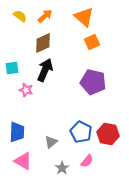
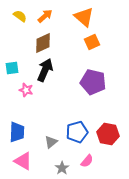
blue pentagon: moved 4 px left; rotated 30 degrees clockwise
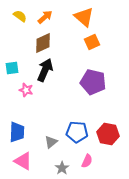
orange arrow: moved 1 px down
blue pentagon: rotated 20 degrees clockwise
pink semicircle: rotated 16 degrees counterclockwise
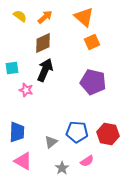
pink semicircle: rotated 32 degrees clockwise
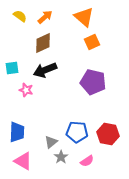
black arrow: rotated 135 degrees counterclockwise
gray star: moved 1 px left, 11 px up
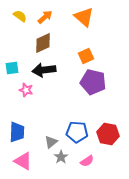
orange square: moved 6 px left, 14 px down
black arrow: moved 1 px left; rotated 15 degrees clockwise
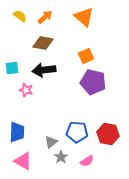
brown diamond: rotated 35 degrees clockwise
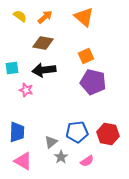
blue pentagon: rotated 10 degrees counterclockwise
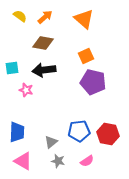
orange triangle: moved 2 px down
blue pentagon: moved 2 px right, 1 px up
gray star: moved 3 px left, 4 px down; rotated 24 degrees counterclockwise
